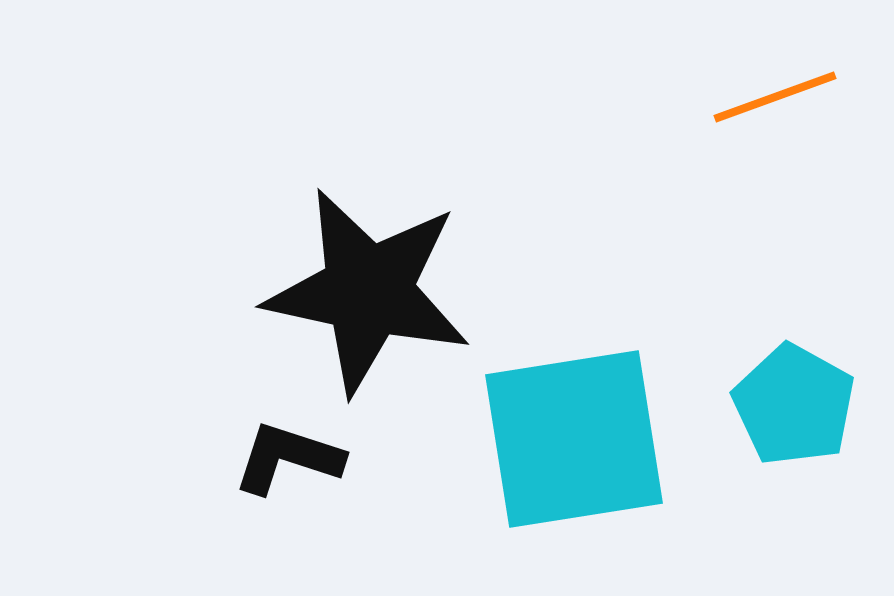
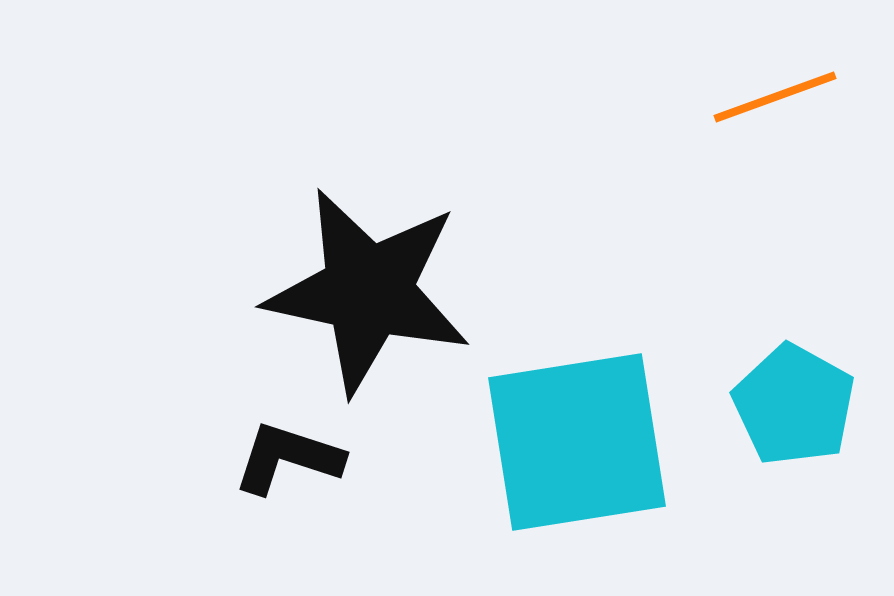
cyan square: moved 3 px right, 3 px down
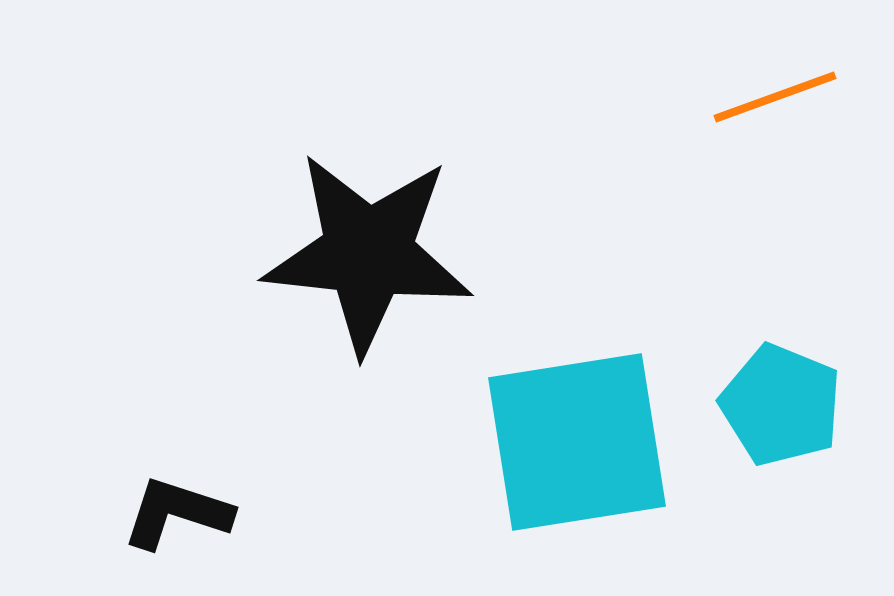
black star: moved 38 px up; rotated 6 degrees counterclockwise
cyan pentagon: moved 13 px left; rotated 7 degrees counterclockwise
black L-shape: moved 111 px left, 55 px down
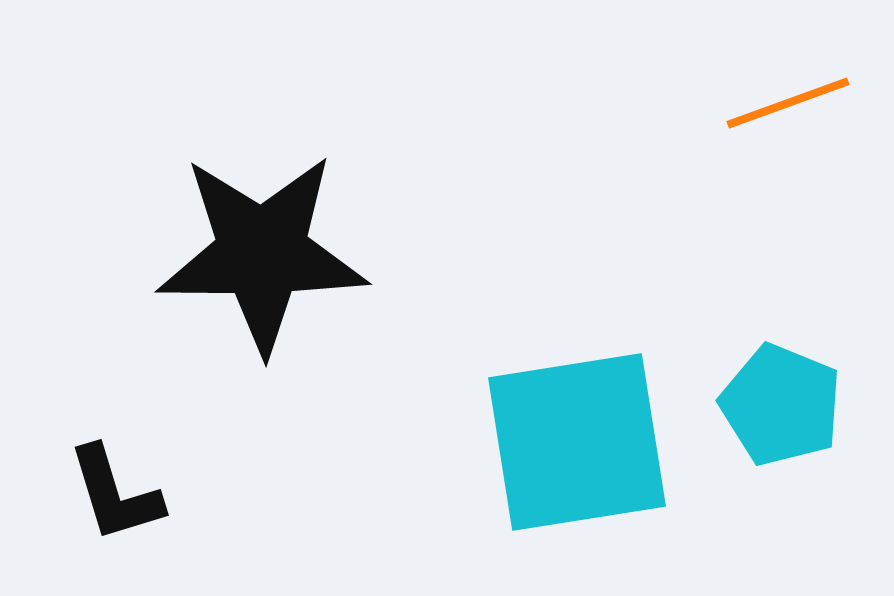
orange line: moved 13 px right, 6 px down
black star: moved 106 px left; rotated 6 degrees counterclockwise
black L-shape: moved 62 px left, 19 px up; rotated 125 degrees counterclockwise
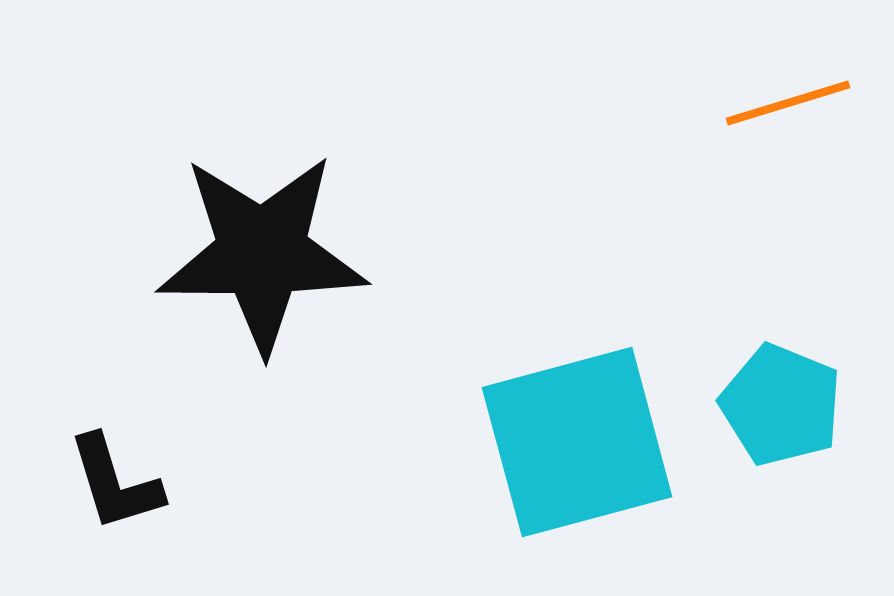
orange line: rotated 3 degrees clockwise
cyan square: rotated 6 degrees counterclockwise
black L-shape: moved 11 px up
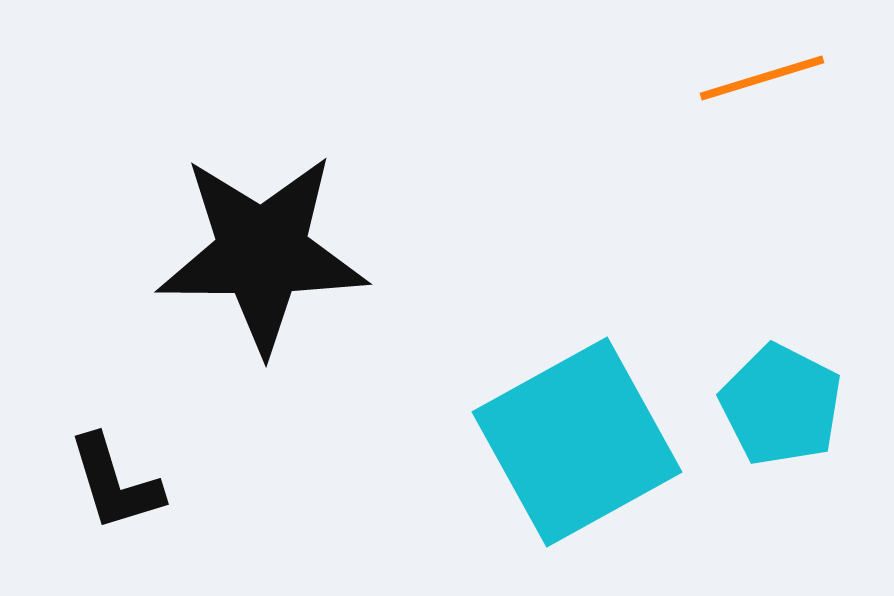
orange line: moved 26 px left, 25 px up
cyan pentagon: rotated 5 degrees clockwise
cyan square: rotated 14 degrees counterclockwise
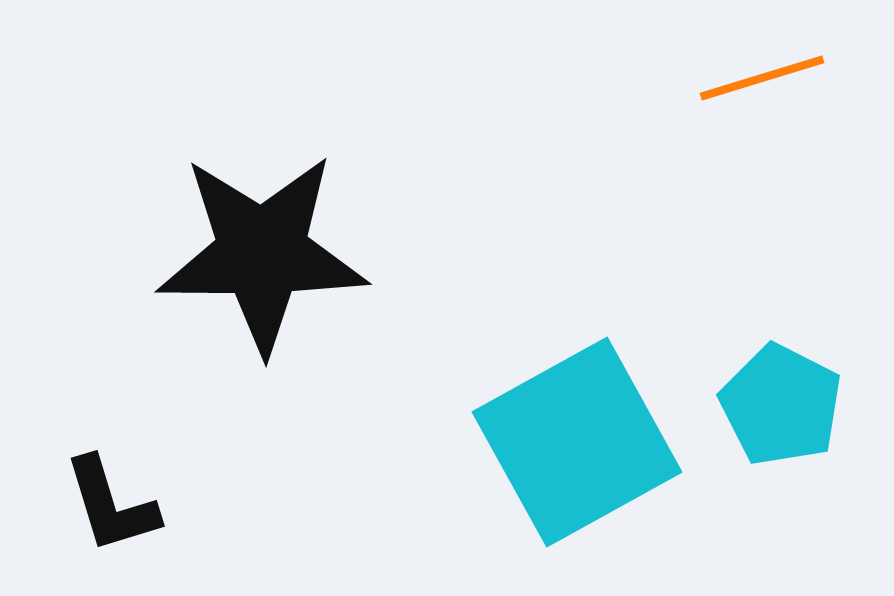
black L-shape: moved 4 px left, 22 px down
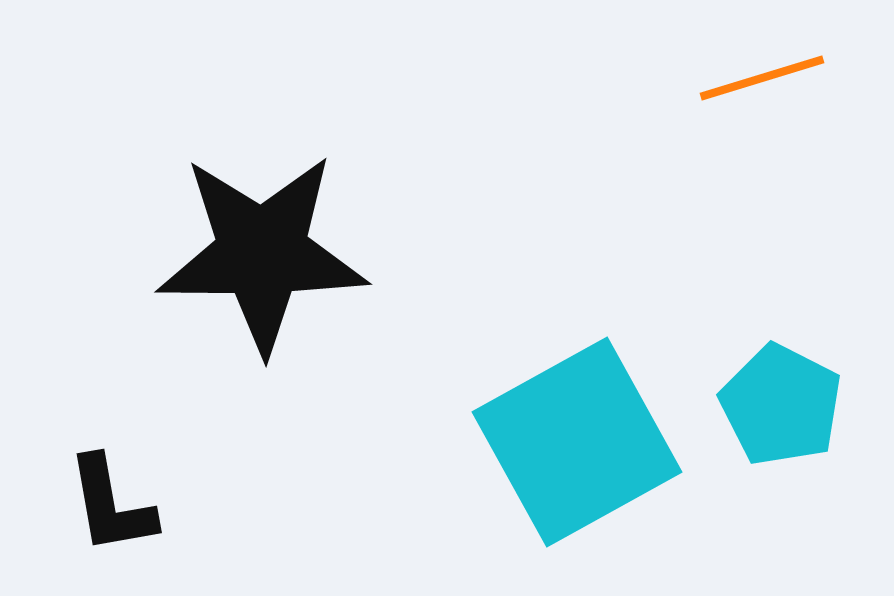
black L-shape: rotated 7 degrees clockwise
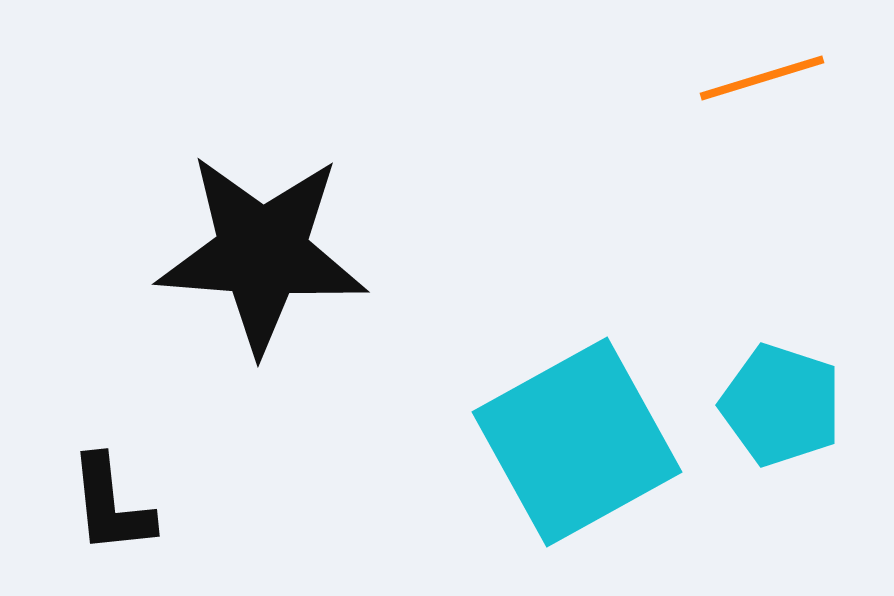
black star: rotated 4 degrees clockwise
cyan pentagon: rotated 9 degrees counterclockwise
black L-shape: rotated 4 degrees clockwise
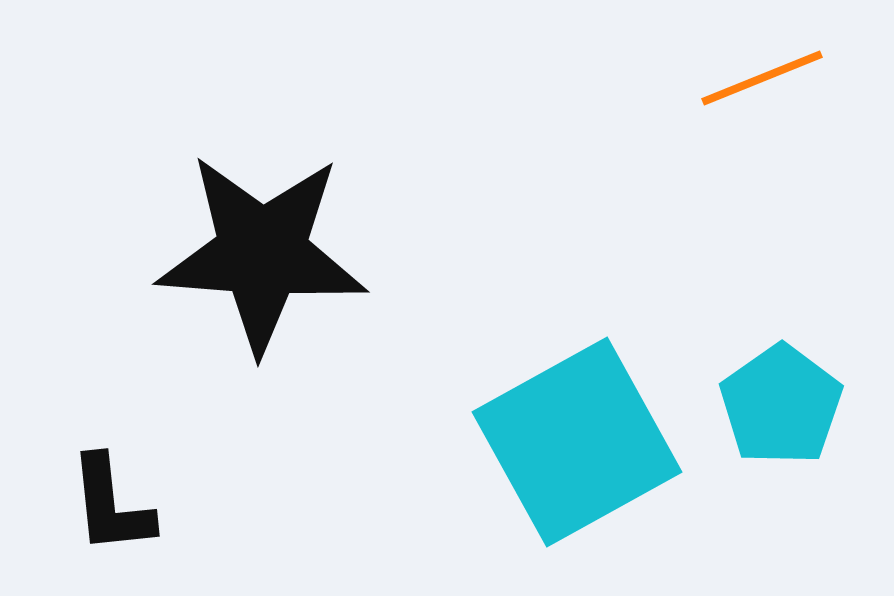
orange line: rotated 5 degrees counterclockwise
cyan pentagon: rotated 19 degrees clockwise
